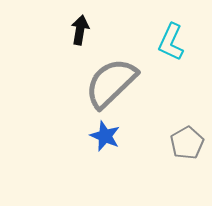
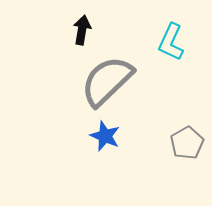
black arrow: moved 2 px right
gray semicircle: moved 4 px left, 2 px up
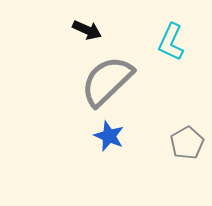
black arrow: moved 5 px right; rotated 104 degrees clockwise
blue star: moved 4 px right
